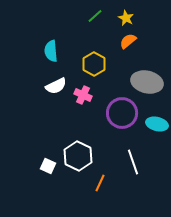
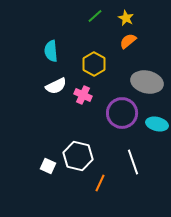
white hexagon: rotated 12 degrees counterclockwise
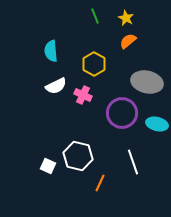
green line: rotated 70 degrees counterclockwise
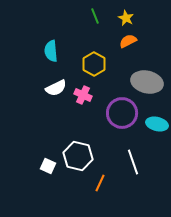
orange semicircle: rotated 12 degrees clockwise
white semicircle: moved 2 px down
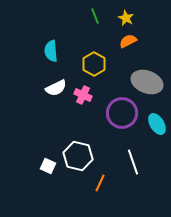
gray ellipse: rotated 8 degrees clockwise
cyan ellipse: rotated 45 degrees clockwise
